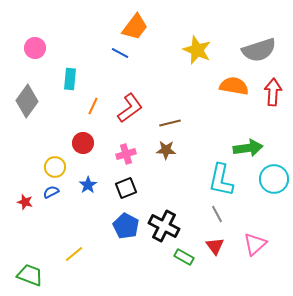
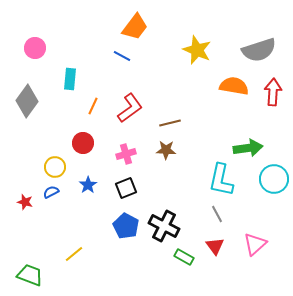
blue line: moved 2 px right, 3 px down
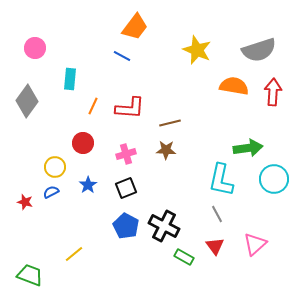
red L-shape: rotated 40 degrees clockwise
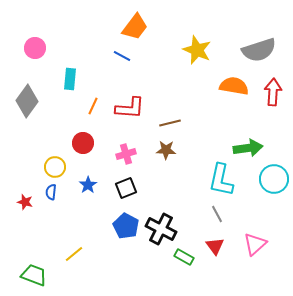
blue semicircle: rotated 56 degrees counterclockwise
black cross: moved 3 px left, 3 px down
green trapezoid: moved 4 px right
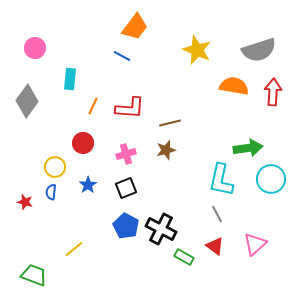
brown star: rotated 18 degrees counterclockwise
cyan circle: moved 3 px left
red triangle: rotated 18 degrees counterclockwise
yellow line: moved 5 px up
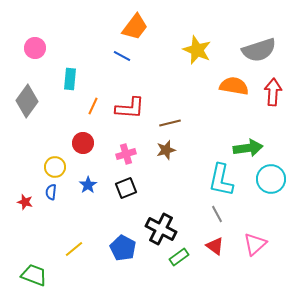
blue pentagon: moved 3 px left, 22 px down
green rectangle: moved 5 px left; rotated 66 degrees counterclockwise
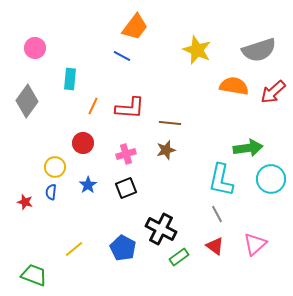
red arrow: rotated 136 degrees counterclockwise
brown line: rotated 20 degrees clockwise
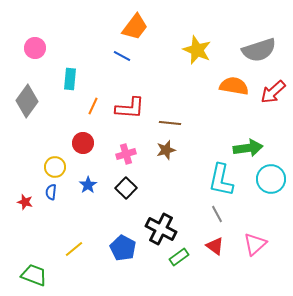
black square: rotated 25 degrees counterclockwise
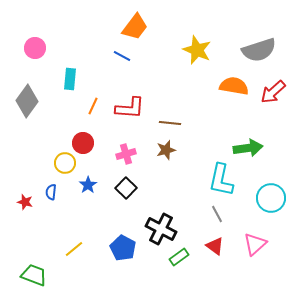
yellow circle: moved 10 px right, 4 px up
cyan circle: moved 19 px down
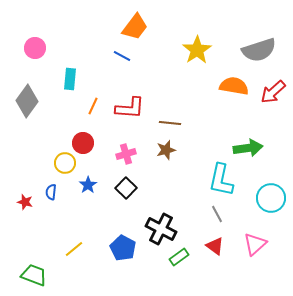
yellow star: rotated 16 degrees clockwise
